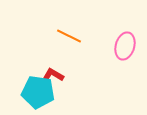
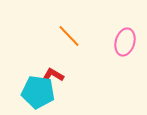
orange line: rotated 20 degrees clockwise
pink ellipse: moved 4 px up
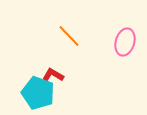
cyan pentagon: moved 1 px down; rotated 12 degrees clockwise
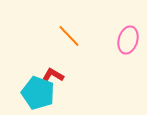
pink ellipse: moved 3 px right, 2 px up
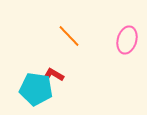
pink ellipse: moved 1 px left
cyan pentagon: moved 2 px left, 4 px up; rotated 12 degrees counterclockwise
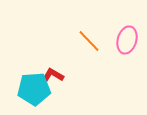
orange line: moved 20 px right, 5 px down
cyan pentagon: moved 2 px left; rotated 12 degrees counterclockwise
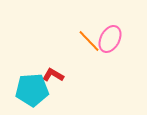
pink ellipse: moved 17 px left, 1 px up; rotated 12 degrees clockwise
cyan pentagon: moved 2 px left, 1 px down
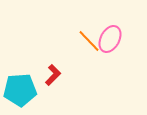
red L-shape: rotated 105 degrees clockwise
cyan pentagon: moved 12 px left
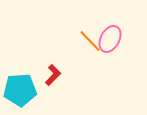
orange line: moved 1 px right
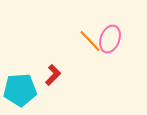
pink ellipse: rotated 8 degrees counterclockwise
